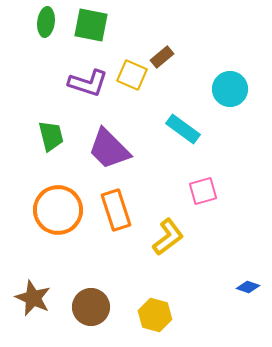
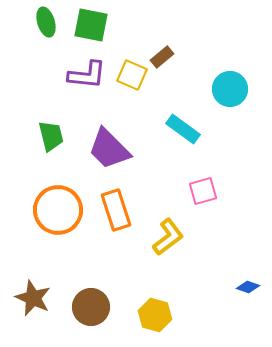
green ellipse: rotated 24 degrees counterclockwise
purple L-shape: moved 1 px left, 8 px up; rotated 12 degrees counterclockwise
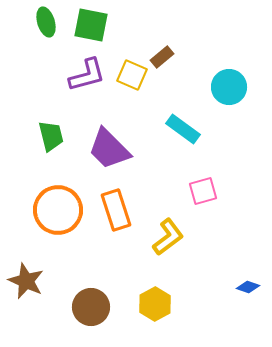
purple L-shape: rotated 21 degrees counterclockwise
cyan circle: moved 1 px left, 2 px up
brown star: moved 7 px left, 17 px up
yellow hexagon: moved 11 px up; rotated 16 degrees clockwise
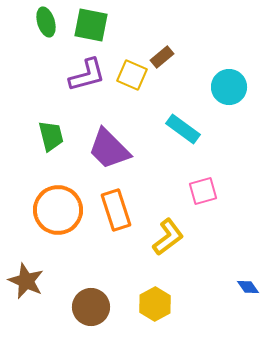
blue diamond: rotated 35 degrees clockwise
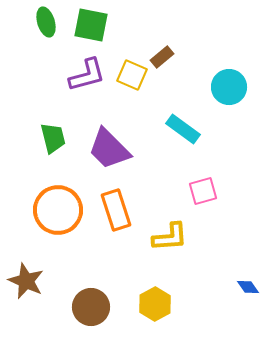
green trapezoid: moved 2 px right, 2 px down
yellow L-shape: moved 2 px right; rotated 33 degrees clockwise
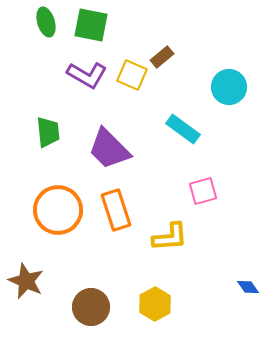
purple L-shape: rotated 45 degrees clockwise
green trapezoid: moved 5 px left, 6 px up; rotated 8 degrees clockwise
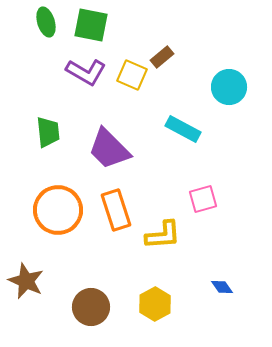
purple L-shape: moved 1 px left, 3 px up
cyan rectangle: rotated 8 degrees counterclockwise
pink square: moved 8 px down
yellow L-shape: moved 7 px left, 2 px up
blue diamond: moved 26 px left
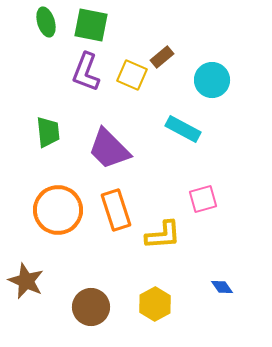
purple L-shape: rotated 81 degrees clockwise
cyan circle: moved 17 px left, 7 px up
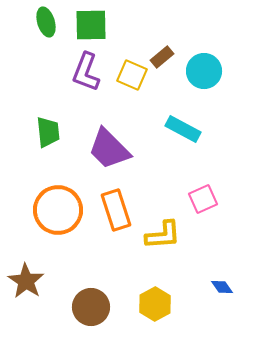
green square: rotated 12 degrees counterclockwise
cyan circle: moved 8 px left, 9 px up
pink square: rotated 8 degrees counterclockwise
brown star: rotated 9 degrees clockwise
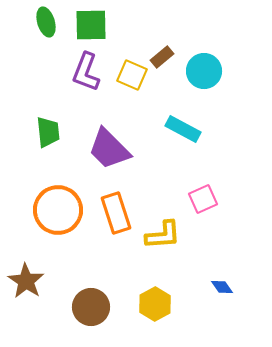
orange rectangle: moved 3 px down
